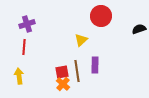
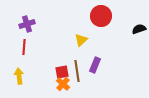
purple rectangle: rotated 21 degrees clockwise
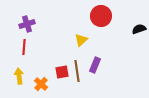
orange cross: moved 22 px left
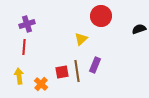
yellow triangle: moved 1 px up
